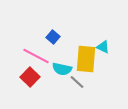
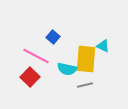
cyan triangle: moved 1 px up
cyan semicircle: moved 5 px right
gray line: moved 8 px right, 3 px down; rotated 56 degrees counterclockwise
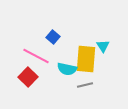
cyan triangle: rotated 32 degrees clockwise
red square: moved 2 px left
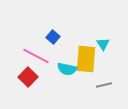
cyan triangle: moved 2 px up
gray line: moved 19 px right
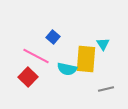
gray line: moved 2 px right, 4 px down
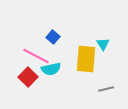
cyan semicircle: moved 16 px left; rotated 24 degrees counterclockwise
